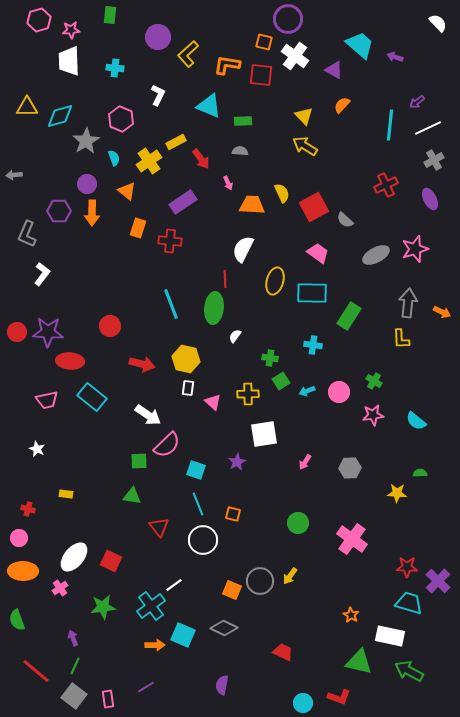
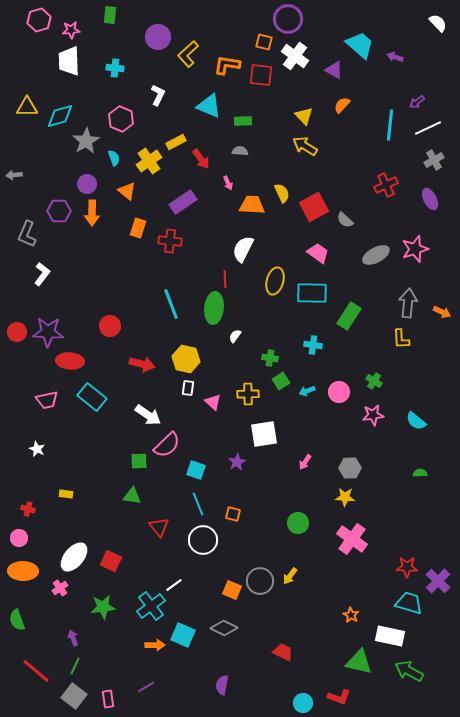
yellow star at (397, 493): moved 52 px left, 4 px down
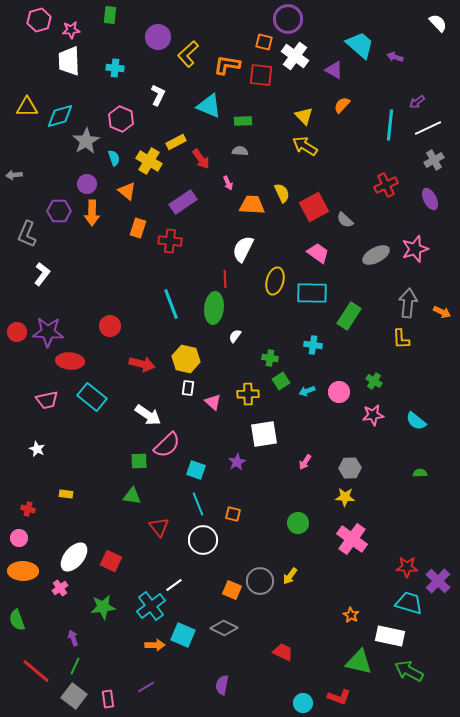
yellow cross at (149, 161): rotated 25 degrees counterclockwise
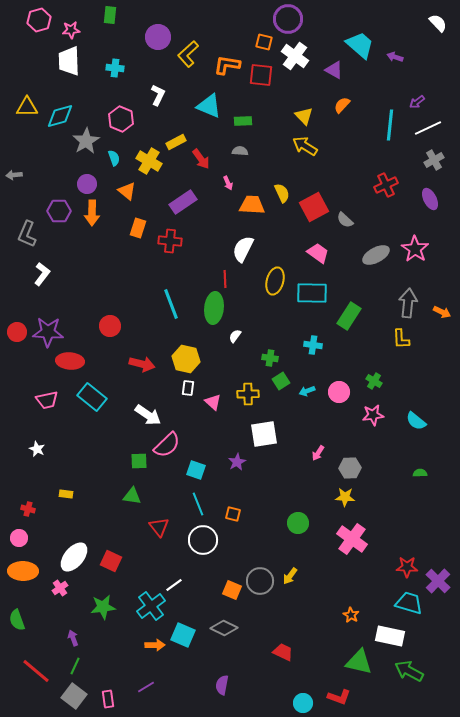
pink star at (415, 249): rotated 20 degrees counterclockwise
pink arrow at (305, 462): moved 13 px right, 9 px up
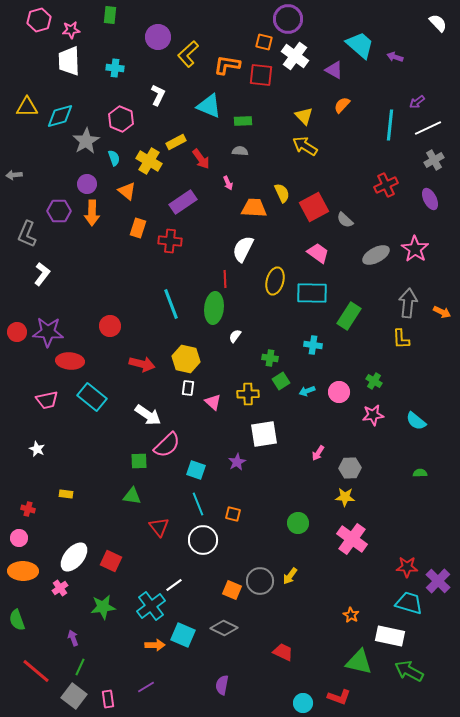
orange trapezoid at (252, 205): moved 2 px right, 3 px down
green line at (75, 666): moved 5 px right, 1 px down
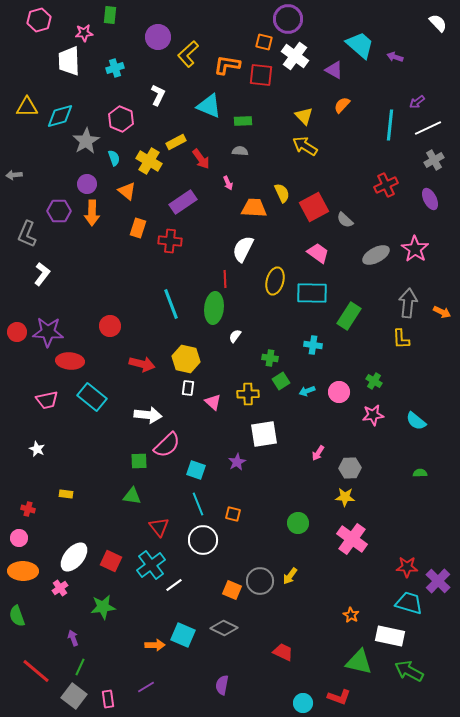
pink star at (71, 30): moved 13 px right, 3 px down
cyan cross at (115, 68): rotated 24 degrees counterclockwise
white arrow at (148, 415): rotated 28 degrees counterclockwise
cyan cross at (151, 606): moved 41 px up
green semicircle at (17, 620): moved 4 px up
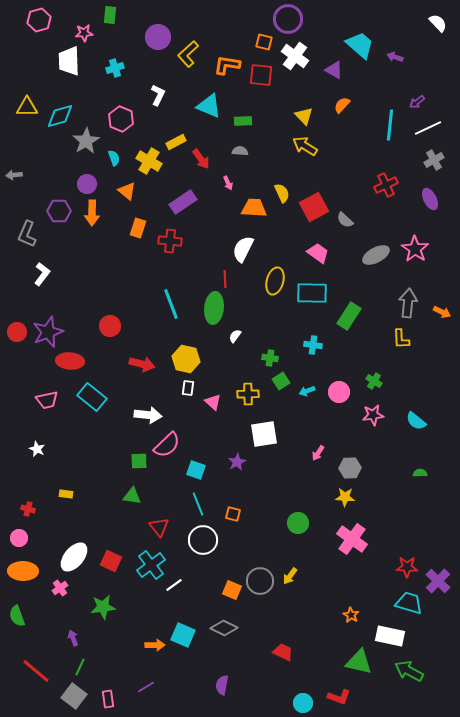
purple star at (48, 332): rotated 24 degrees counterclockwise
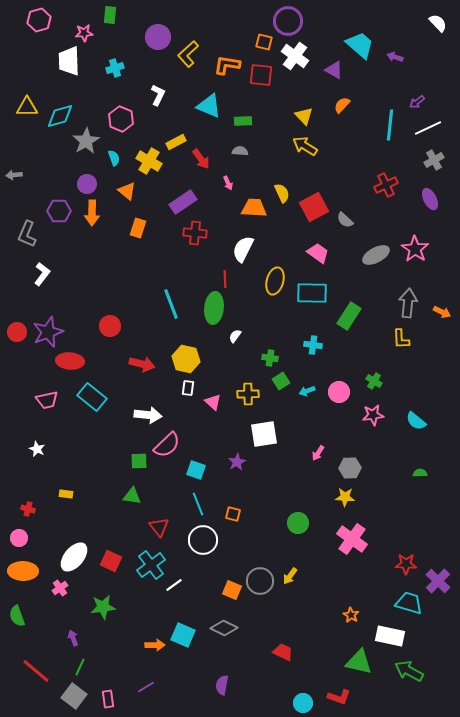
purple circle at (288, 19): moved 2 px down
red cross at (170, 241): moved 25 px right, 8 px up
red star at (407, 567): moved 1 px left, 3 px up
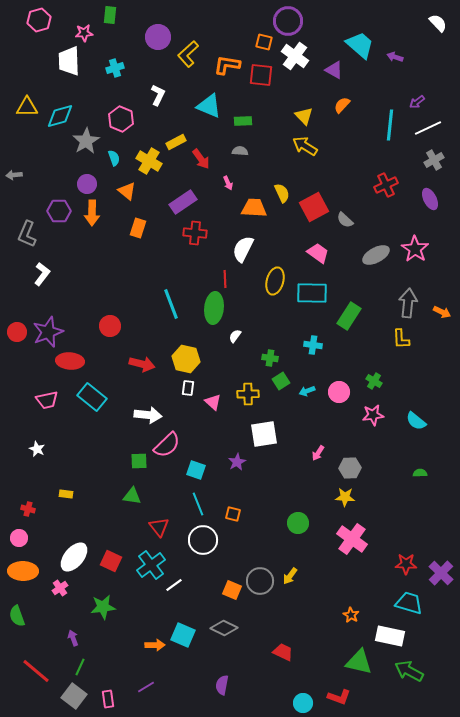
purple cross at (438, 581): moved 3 px right, 8 px up
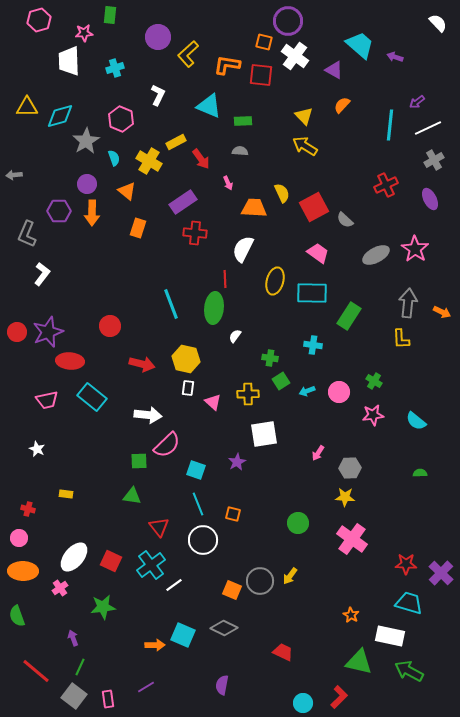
red L-shape at (339, 697): rotated 65 degrees counterclockwise
